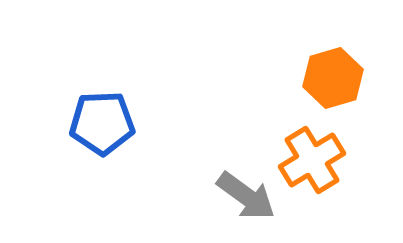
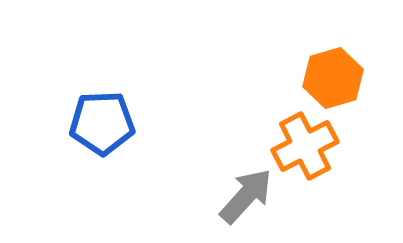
orange cross: moved 7 px left, 14 px up; rotated 4 degrees clockwise
gray arrow: rotated 84 degrees counterclockwise
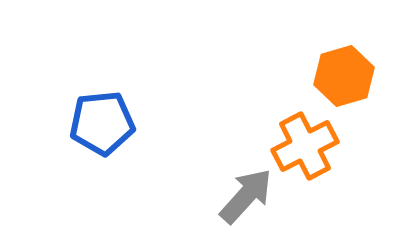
orange hexagon: moved 11 px right, 2 px up
blue pentagon: rotated 4 degrees counterclockwise
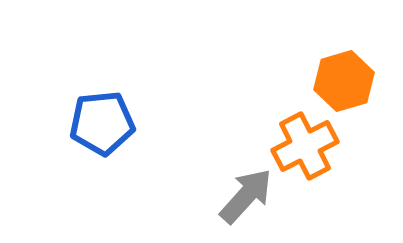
orange hexagon: moved 5 px down
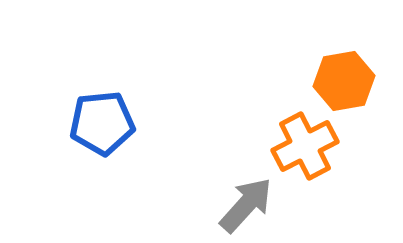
orange hexagon: rotated 6 degrees clockwise
gray arrow: moved 9 px down
